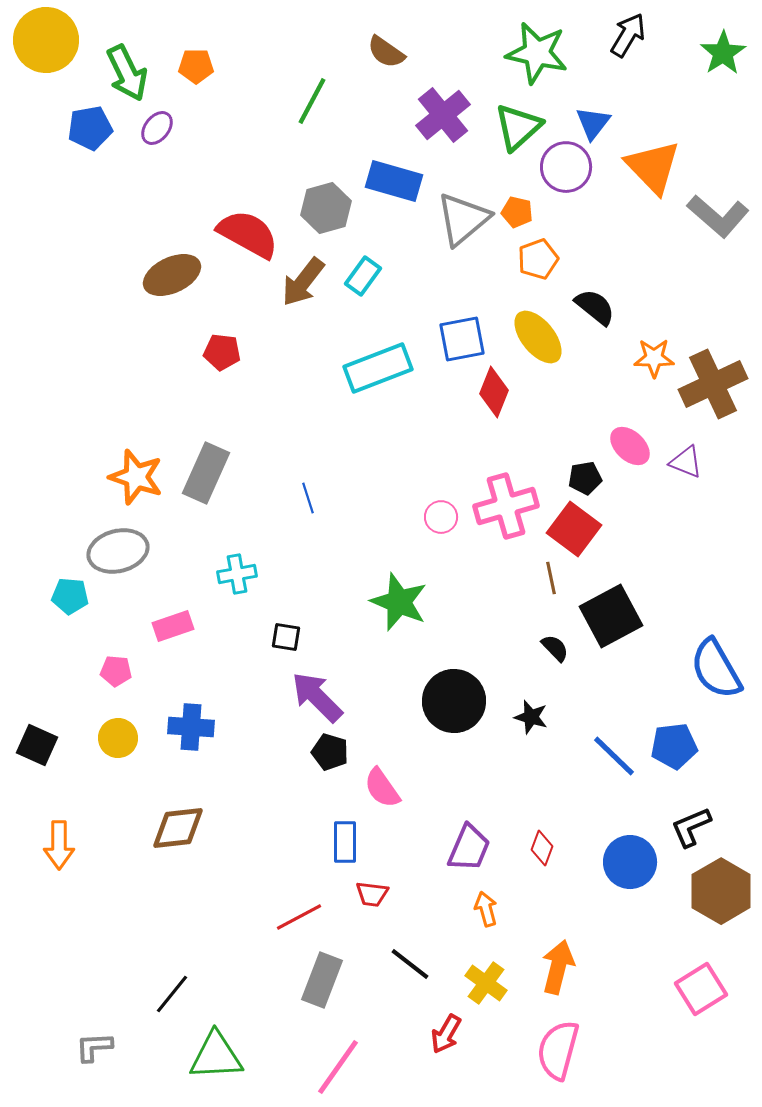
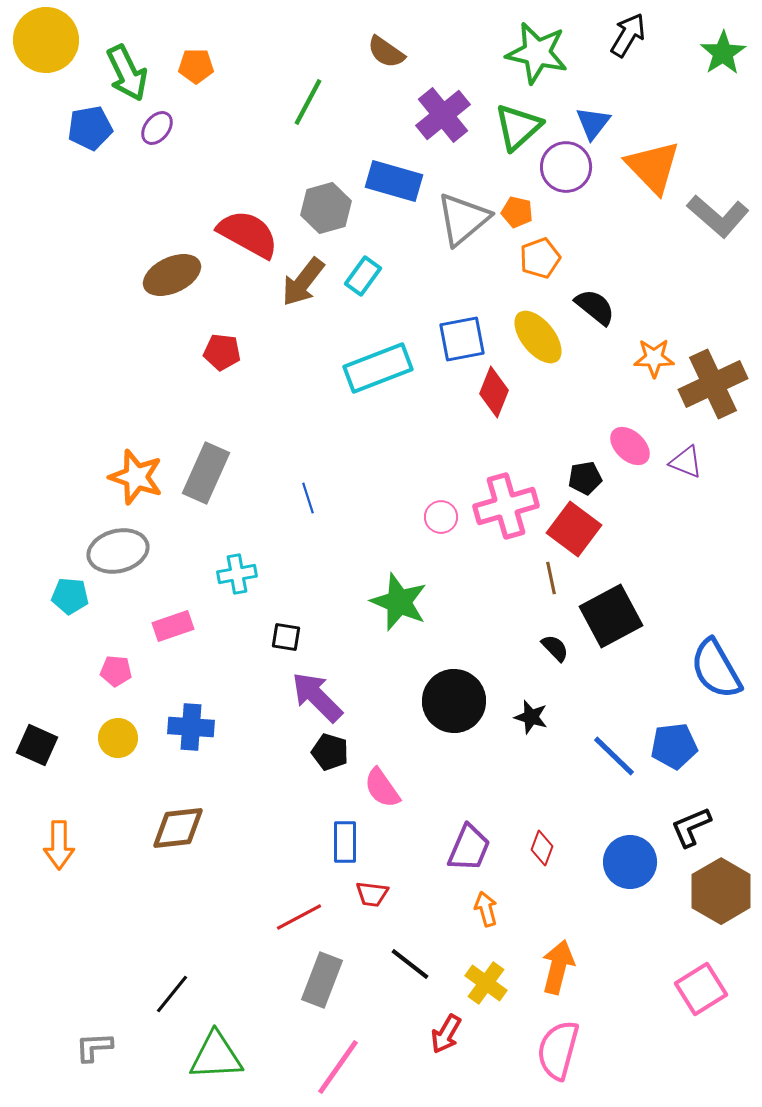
green line at (312, 101): moved 4 px left, 1 px down
orange pentagon at (538, 259): moved 2 px right, 1 px up
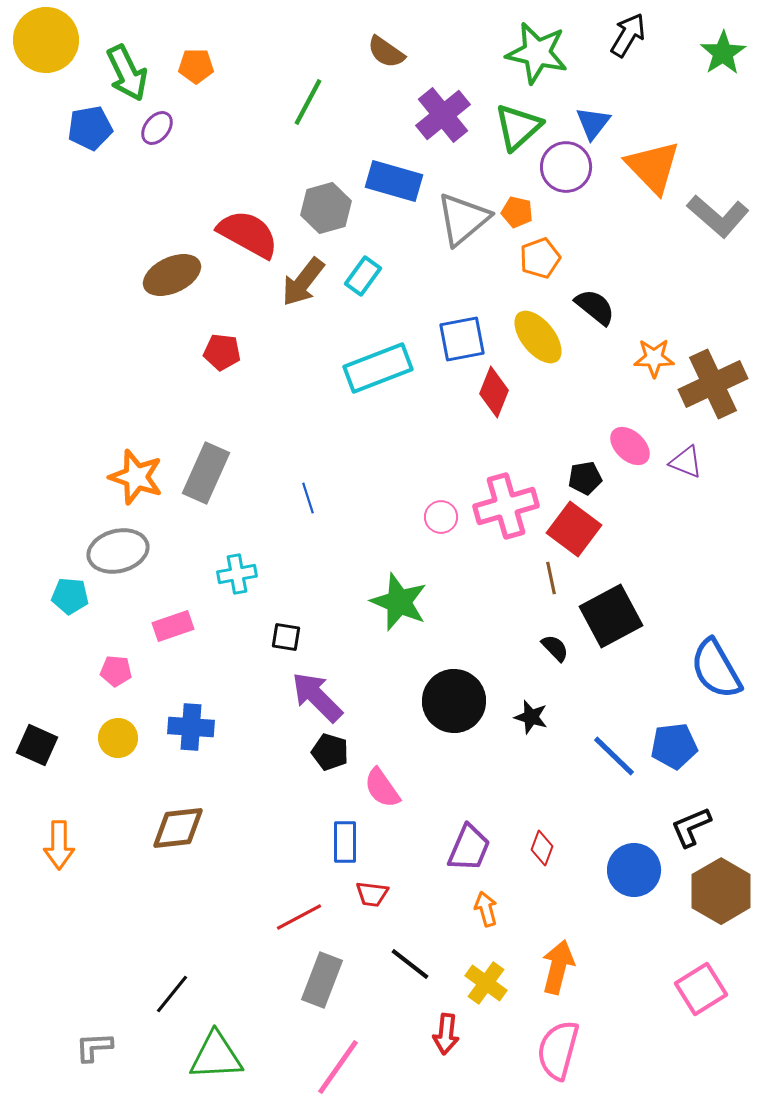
blue circle at (630, 862): moved 4 px right, 8 px down
red arrow at (446, 1034): rotated 24 degrees counterclockwise
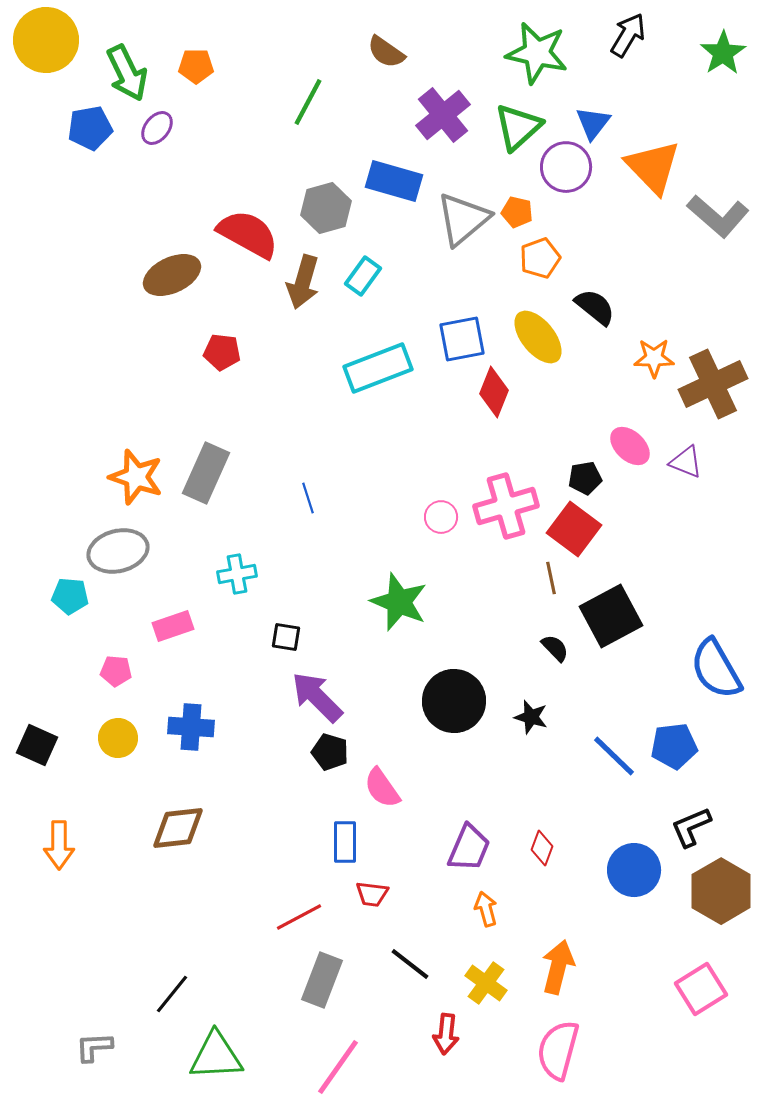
brown arrow at (303, 282): rotated 22 degrees counterclockwise
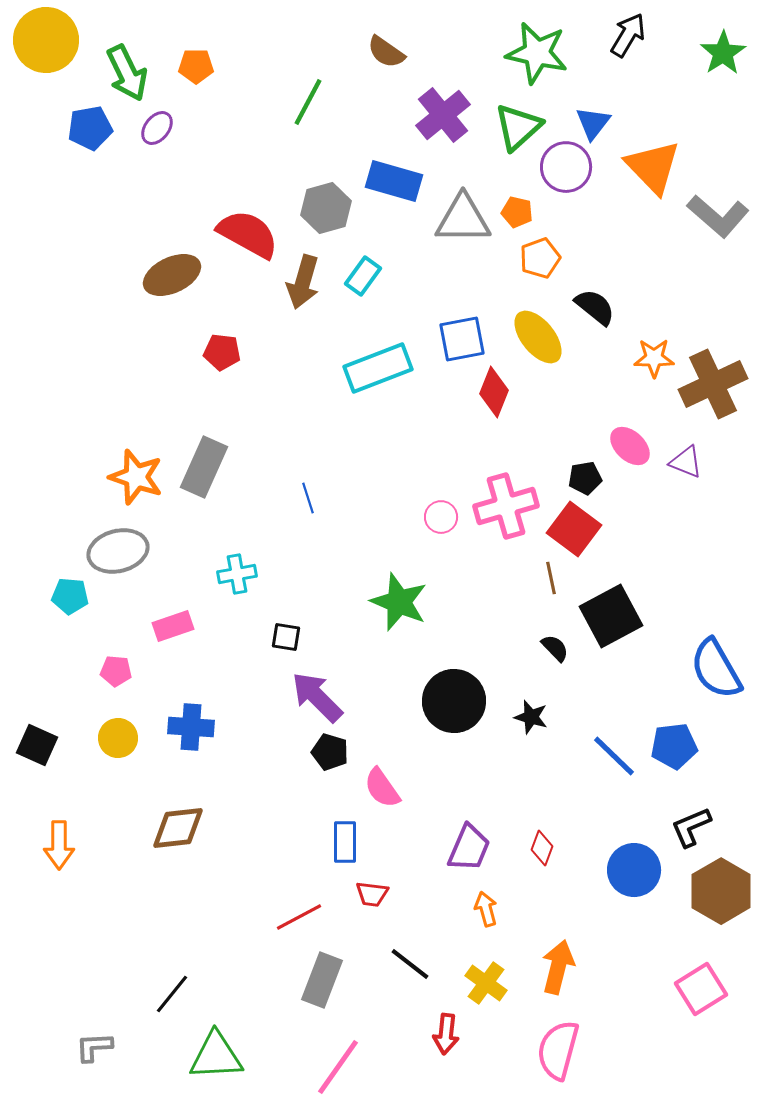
gray triangle at (463, 219): rotated 40 degrees clockwise
gray rectangle at (206, 473): moved 2 px left, 6 px up
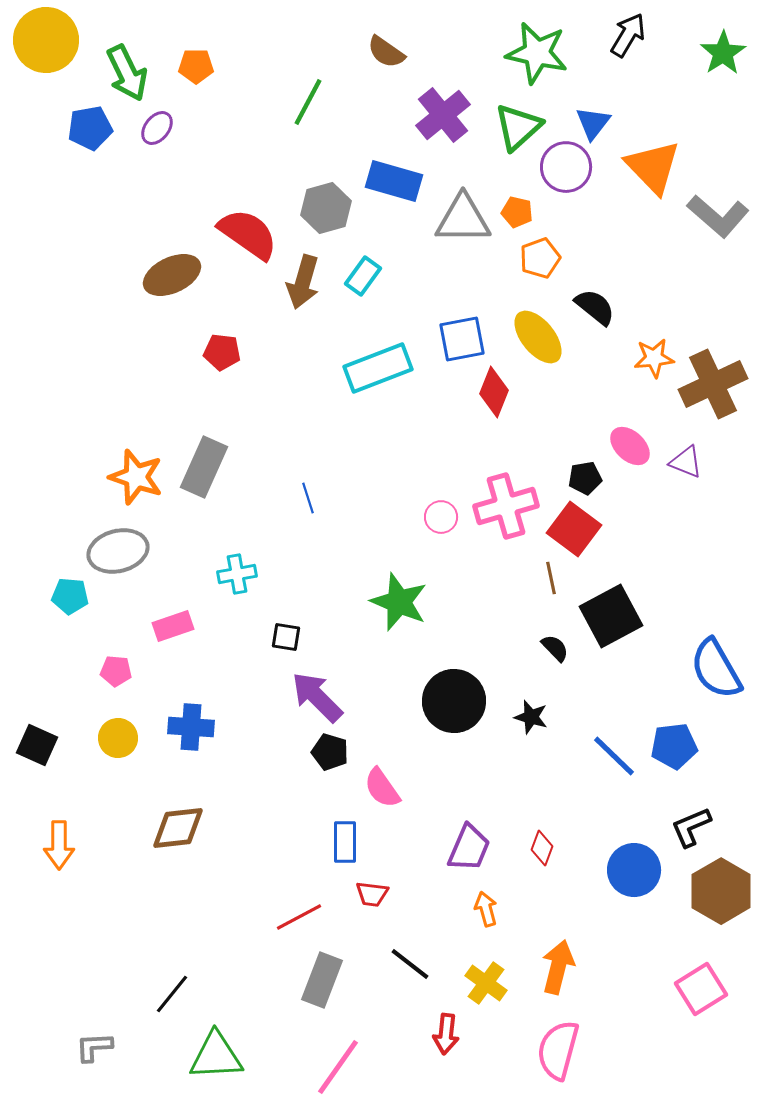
red semicircle at (248, 234): rotated 6 degrees clockwise
orange star at (654, 358): rotated 6 degrees counterclockwise
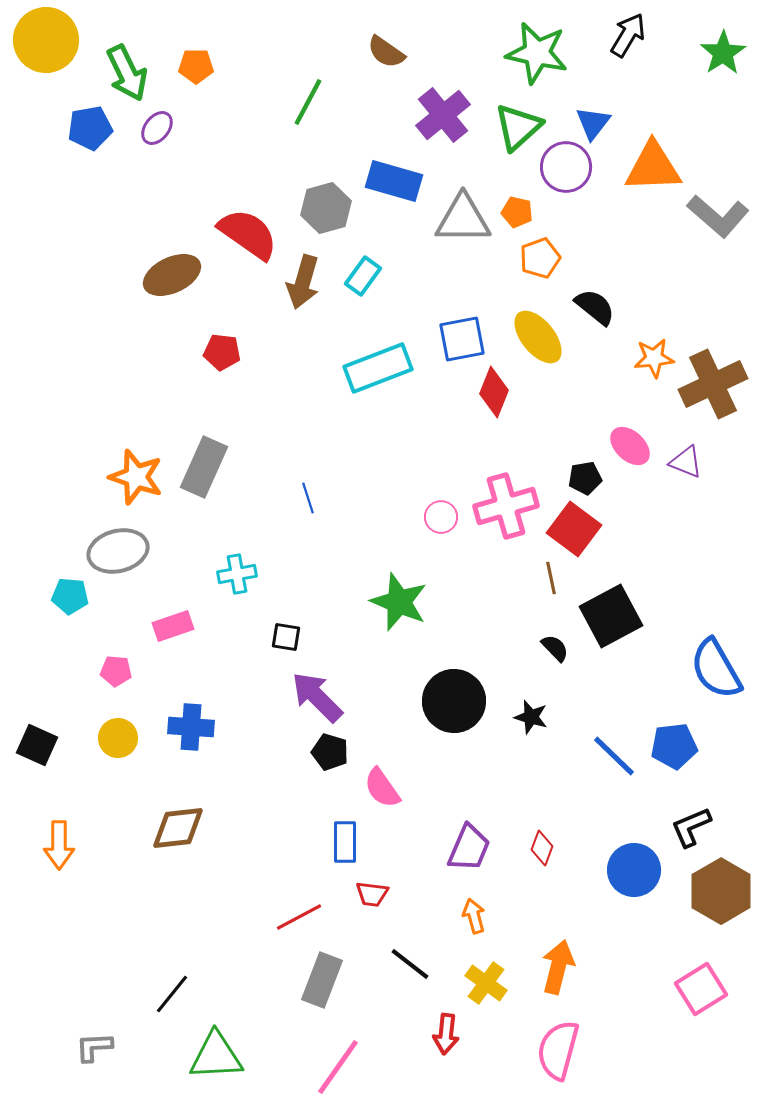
orange triangle at (653, 167): rotated 48 degrees counterclockwise
orange arrow at (486, 909): moved 12 px left, 7 px down
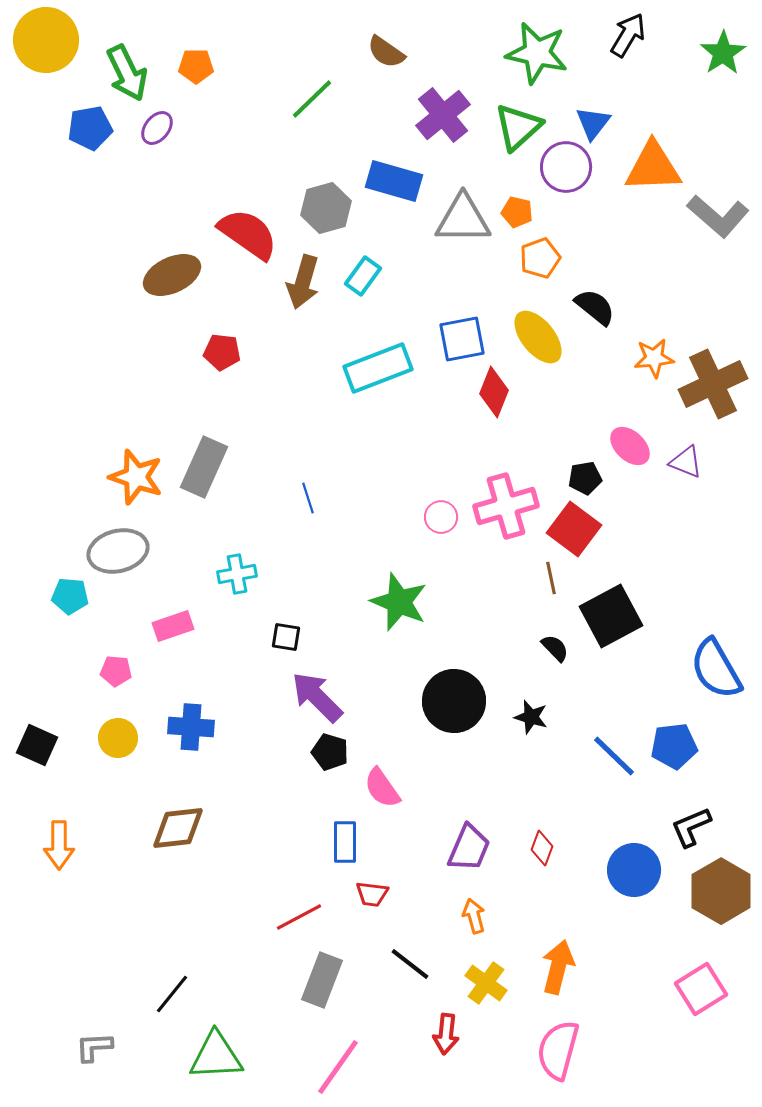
green line at (308, 102): moved 4 px right, 3 px up; rotated 18 degrees clockwise
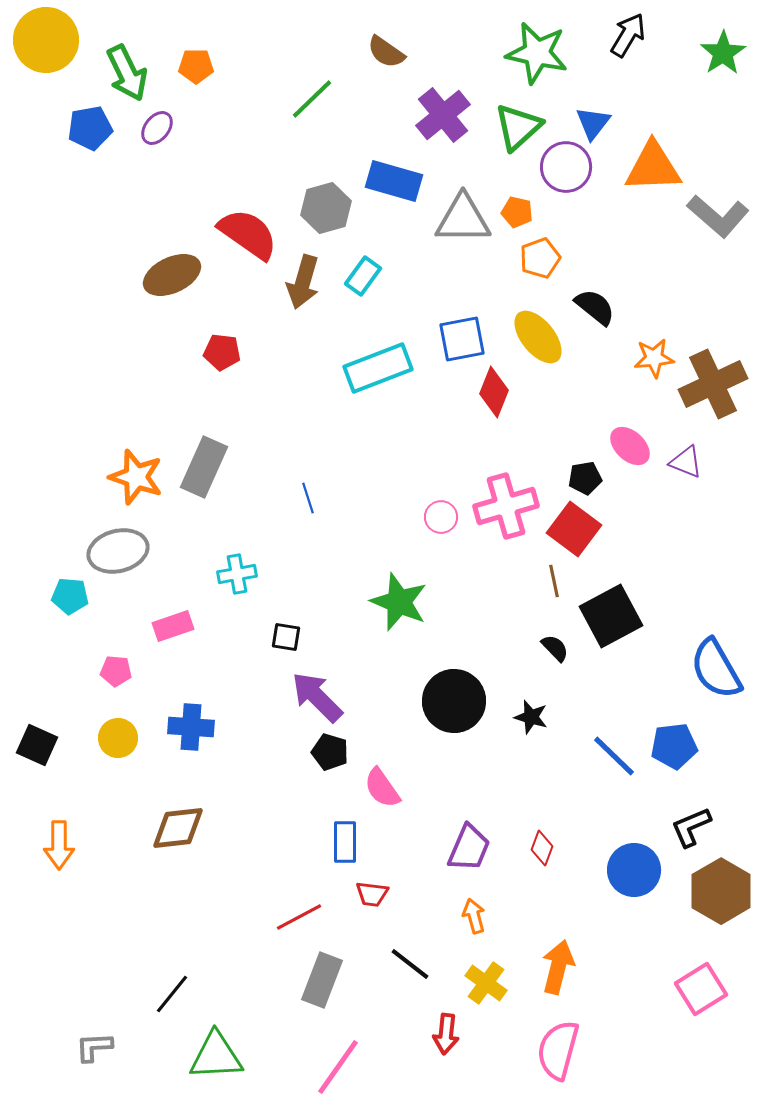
brown line at (551, 578): moved 3 px right, 3 px down
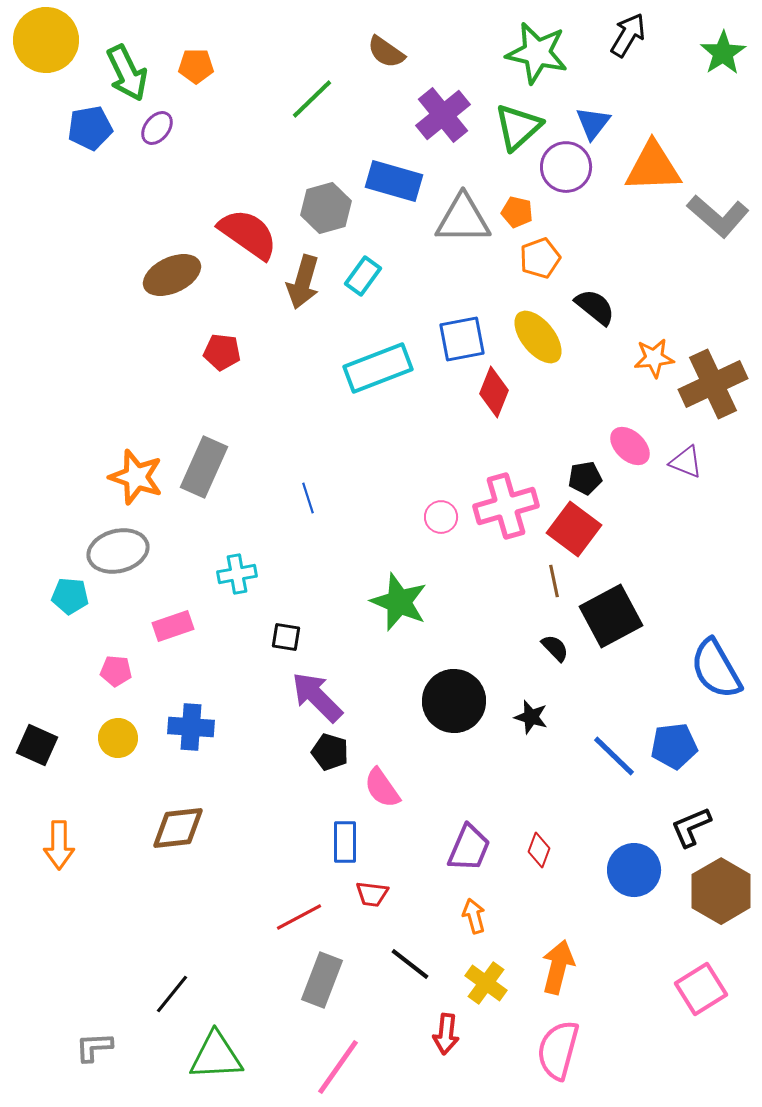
red diamond at (542, 848): moved 3 px left, 2 px down
